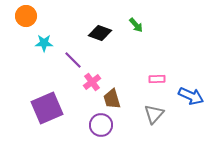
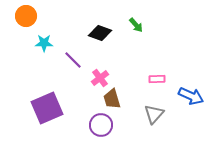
pink cross: moved 8 px right, 4 px up
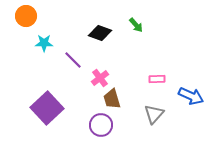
purple square: rotated 20 degrees counterclockwise
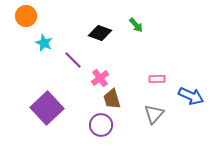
cyan star: rotated 24 degrees clockwise
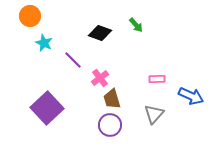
orange circle: moved 4 px right
purple circle: moved 9 px right
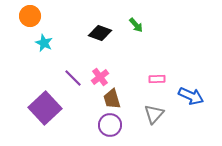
purple line: moved 18 px down
pink cross: moved 1 px up
purple square: moved 2 px left
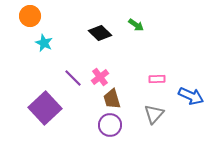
green arrow: rotated 14 degrees counterclockwise
black diamond: rotated 25 degrees clockwise
